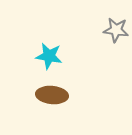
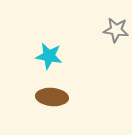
brown ellipse: moved 2 px down
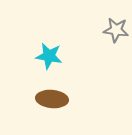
brown ellipse: moved 2 px down
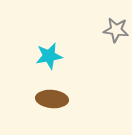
cyan star: rotated 20 degrees counterclockwise
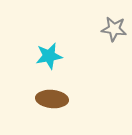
gray star: moved 2 px left, 1 px up
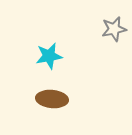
gray star: rotated 20 degrees counterclockwise
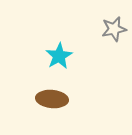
cyan star: moved 10 px right; rotated 20 degrees counterclockwise
